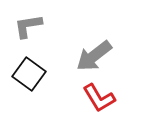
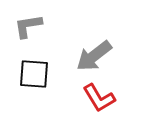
black square: moved 5 px right; rotated 32 degrees counterclockwise
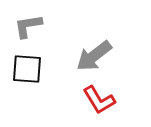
black square: moved 7 px left, 5 px up
red L-shape: moved 2 px down
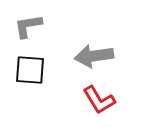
gray arrow: rotated 30 degrees clockwise
black square: moved 3 px right, 1 px down
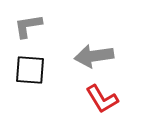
red L-shape: moved 3 px right, 1 px up
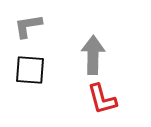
gray arrow: moved 1 px left, 1 px up; rotated 99 degrees clockwise
red L-shape: rotated 16 degrees clockwise
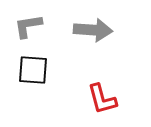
gray arrow: moved 25 px up; rotated 93 degrees clockwise
black square: moved 3 px right
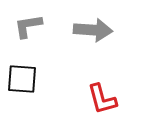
black square: moved 11 px left, 9 px down
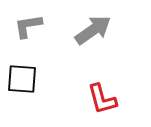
gray arrow: rotated 39 degrees counterclockwise
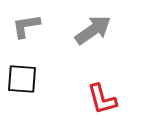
gray L-shape: moved 2 px left
